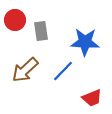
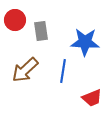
blue line: rotated 35 degrees counterclockwise
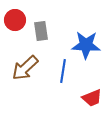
blue star: moved 1 px right, 3 px down
brown arrow: moved 2 px up
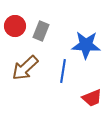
red circle: moved 6 px down
gray rectangle: rotated 30 degrees clockwise
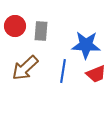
gray rectangle: rotated 18 degrees counterclockwise
red trapezoid: moved 4 px right, 24 px up
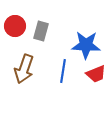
gray rectangle: rotated 12 degrees clockwise
brown arrow: moved 1 px left, 1 px down; rotated 28 degrees counterclockwise
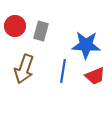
red trapezoid: moved 1 px left, 2 px down
